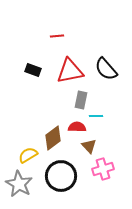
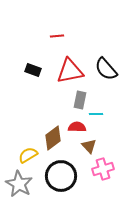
gray rectangle: moved 1 px left
cyan line: moved 2 px up
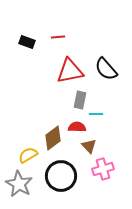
red line: moved 1 px right, 1 px down
black rectangle: moved 6 px left, 28 px up
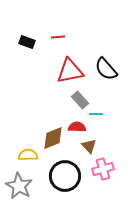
gray rectangle: rotated 54 degrees counterclockwise
brown diamond: rotated 15 degrees clockwise
yellow semicircle: rotated 30 degrees clockwise
black circle: moved 4 px right
gray star: moved 2 px down
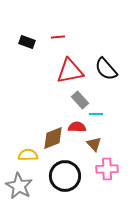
brown triangle: moved 5 px right, 2 px up
pink cross: moved 4 px right; rotated 15 degrees clockwise
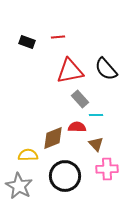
gray rectangle: moved 1 px up
cyan line: moved 1 px down
brown triangle: moved 2 px right
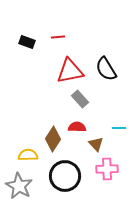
black semicircle: rotated 10 degrees clockwise
cyan line: moved 23 px right, 13 px down
brown diamond: moved 1 px down; rotated 35 degrees counterclockwise
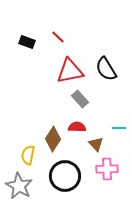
red line: rotated 48 degrees clockwise
yellow semicircle: rotated 78 degrees counterclockwise
